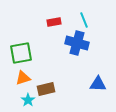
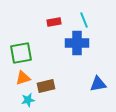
blue cross: rotated 15 degrees counterclockwise
blue triangle: rotated 12 degrees counterclockwise
brown rectangle: moved 3 px up
cyan star: rotated 24 degrees clockwise
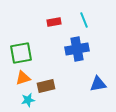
blue cross: moved 6 px down; rotated 10 degrees counterclockwise
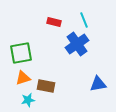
red rectangle: rotated 24 degrees clockwise
blue cross: moved 5 px up; rotated 25 degrees counterclockwise
brown rectangle: rotated 24 degrees clockwise
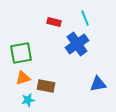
cyan line: moved 1 px right, 2 px up
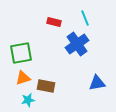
blue triangle: moved 1 px left, 1 px up
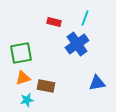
cyan line: rotated 42 degrees clockwise
cyan star: moved 1 px left
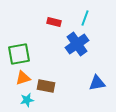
green square: moved 2 px left, 1 px down
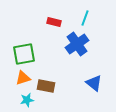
green square: moved 5 px right
blue triangle: moved 3 px left; rotated 48 degrees clockwise
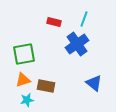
cyan line: moved 1 px left, 1 px down
orange triangle: moved 2 px down
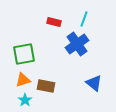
cyan star: moved 2 px left; rotated 24 degrees counterclockwise
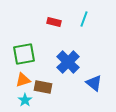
blue cross: moved 9 px left, 18 px down; rotated 10 degrees counterclockwise
brown rectangle: moved 3 px left, 1 px down
